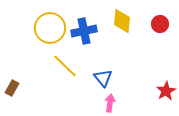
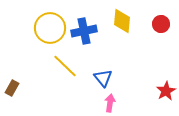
red circle: moved 1 px right
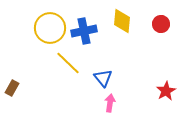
yellow line: moved 3 px right, 3 px up
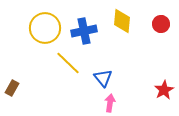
yellow circle: moved 5 px left
red star: moved 2 px left, 1 px up
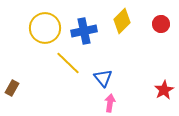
yellow diamond: rotated 40 degrees clockwise
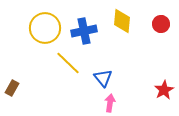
yellow diamond: rotated 40 degrees counterclockwise
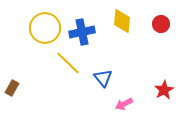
blue cross: moved 2 px left, 1 px down
pink arrow: moved 14 px right, 1 px down; rotated 126 degrees counterclockwise
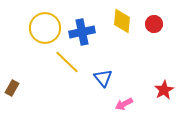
red circle: moved 7 px left
yellow line: moved 1 px left, 1 px up
